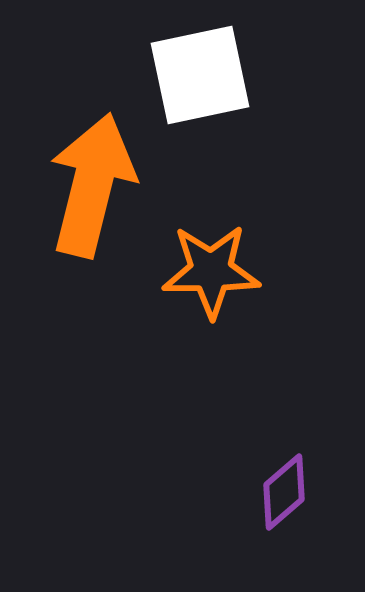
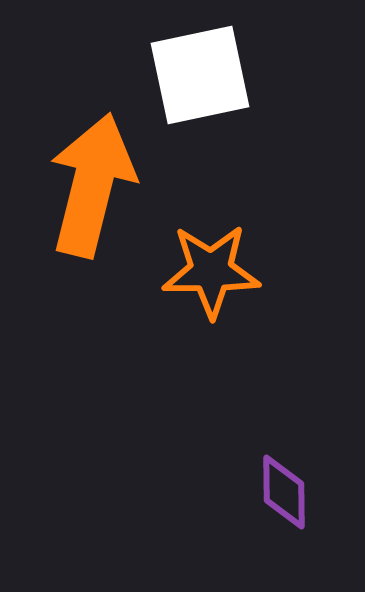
purple diamond: rotated 50 degrees counterclockwise
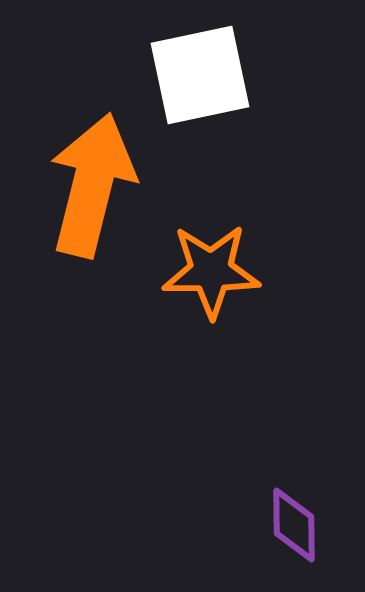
purple diamond: moved 10 px right, 33 px down
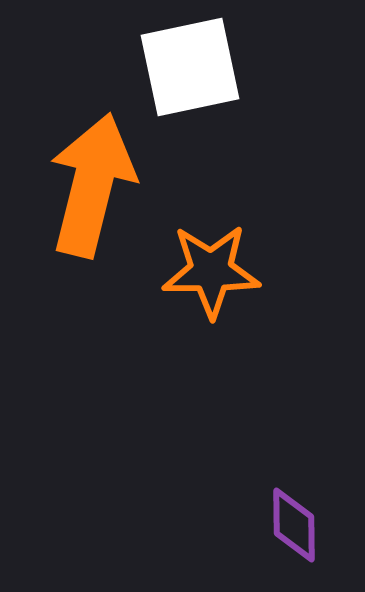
white square: moved 10 px left, 8 px up
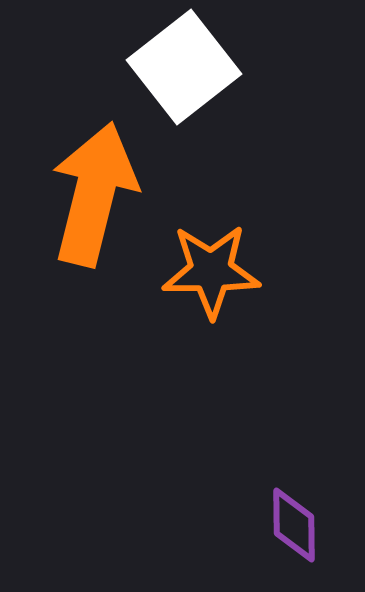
white square: moved 6 px left; rotated 26 degrees counterclockwise
orange arrow: moved 2 px right, 9 px down
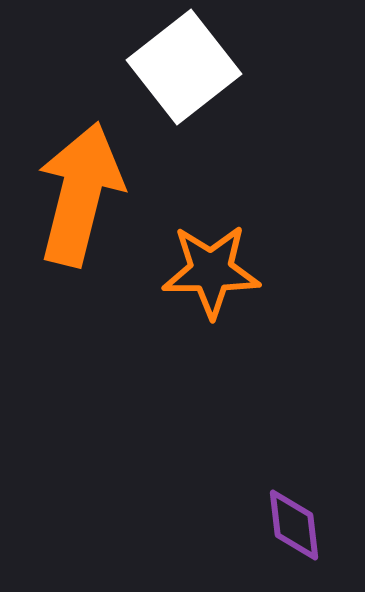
orange arrow: moved 14 px left
purple diamond: rotated 6 degrees counterclockwise
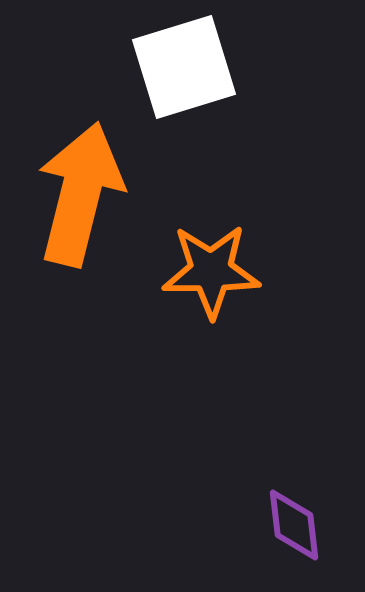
white square: rotated 21 degrees clockwise
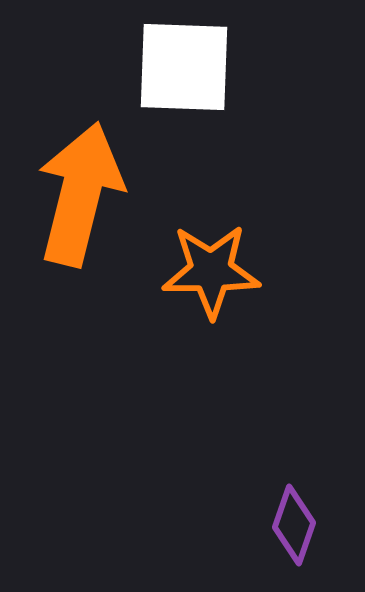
white square: rotated 19 degrees clockwise
purple diamond: rotated 26 degrees clockwise
